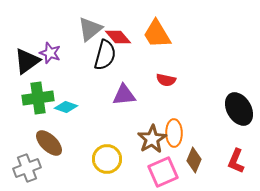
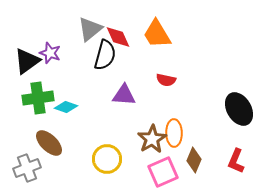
red diamond: rotated 16 degrees clockwise
purple triangle: rotated 10 degrees clockwise
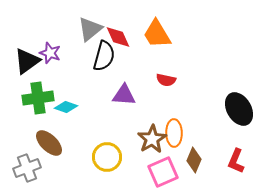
black semicircle: moved 1 px left, 1 px down
yellow circle: moved 2 px up
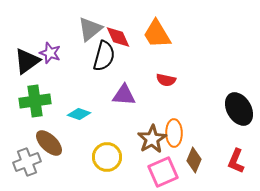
green cross: moved 3 px left, 3 px down
cyan diamond: moved 13 px right, 7 px down
gray cross: moved 6 px up
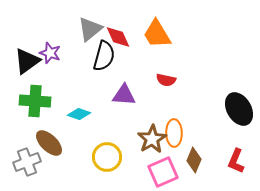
green cross: rotated 12 degrees clockwise
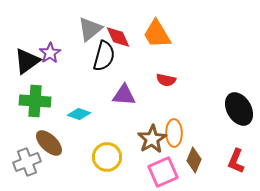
purple star: rotated 20 degrees clockwise
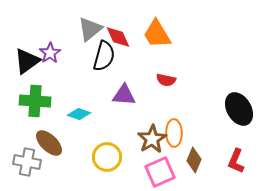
gray cross: rotated 32 degrees clockwise
pink square: moved 3 px left
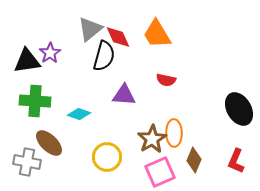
black triangle: rotated 28 degrees clockwise
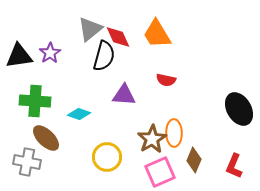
black triangle: moved 8 px left, 5 px up
brown ellipse: moved 3 px left, 5 px up
red L-shape: moved 2 px left, 5 px down
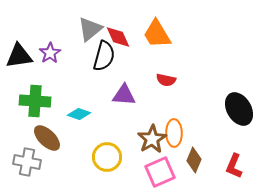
brown ellipse: moved 1 px right
